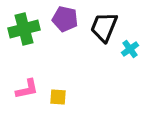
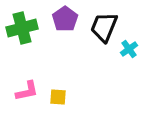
purple pentagon: rotated 25 degrees clockwise
green cross: moved 2 px left, 1 px up
cyan cross: moved 1 px left
pink L-shape: moved 2 px down
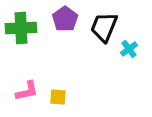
green cross: moved 1 px left; rotated 12 degrees clockwise
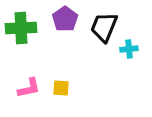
cyan cross: rotated 30 degrees clockwise
pink L-shape: moved 2 px right, 3 px up
yellow square: moved 3 px right, 9 px up
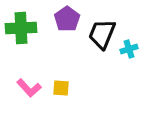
purple pentagon: moved 2 px right
black trapezoid: moved 2 px left, 7 px down
cyan cross: rotated 12 degrees counterclockwise
pink L-shape: rotated 60 degrees clockwise
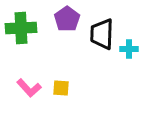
black trapezoid: rotated 20 degrees counterclockwise
cyan cross: rotated 18 degrees clockwise
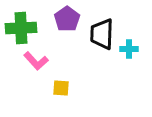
pink L-shape: moved 7 px right, 27 px up
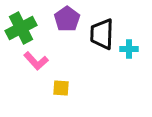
green cross: rotated 24 degrees counterclockwise
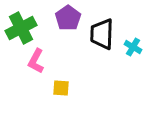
purple pentagon: moved 1 px right, 1 px up
cyan cross: moved 4 px right, 2 px up; rotated 30 degrees clockwise
pink L-shape: rotated 70 degrees clockwise
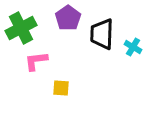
pink L-shape: rotated 55 degrees clockwise
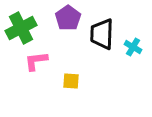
yellow square: moved 10 px right, 7 px up
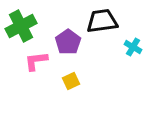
purple pentagon: moved 24 px down
green cross: moved 2 px up
black trapezoid: moved 13 px up; rotated 80 degrees clockwise
yellow square: rotated 30 degrees counterclockwise
